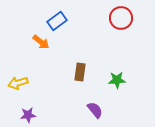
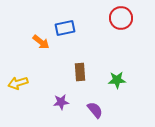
blue rectangle: moved 8 px right, 7 px down; rotated 24 degrees clockwise
brown rectangle: rotated 12 degrees counterclockwise
purple star: moved 33 px right, 13 px up
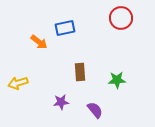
orange arrow: moved 2 px left
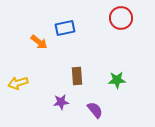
brown rectangle: moved 3 px left, 4 px down
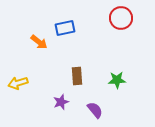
purple star: rotated 14 degrees counterclockwise
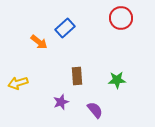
blue rectangle: rotated 30 degrees counterclockwise
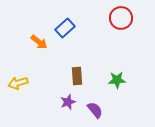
purple star: moved 7 px right
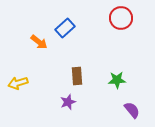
purple semicircle: moved 37 px right
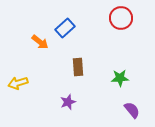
orange arrow: moved 1 px right
brown rectangle: moved 1 px right, 9 px up
green star: moved 3 px right, 2 px up
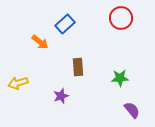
blue rectangle: moved 4 px up
purple star: moved 7 px left, 6 px up
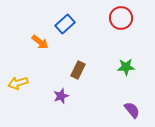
brown rectangle: moved 3 px down; rotated 30 degrees clockwise
green star: moved 6 px right, 11 px up
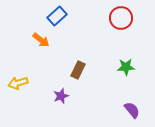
blue rectangle: moved 8 px left, 8 px up
orange arrow: moved 1 px right, 2 px up
